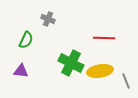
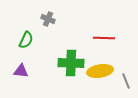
green cross: rotated 25 degrees counterclockwise
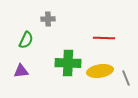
gray cross: rotated 24 degrees counterclockwise
green cross: moved 3 px left
purple triangle: rotated 14 degrees counterclockwise
gray line: moved 3 px up
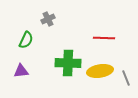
gray cross: rotated 24 degrees counterclockwise
